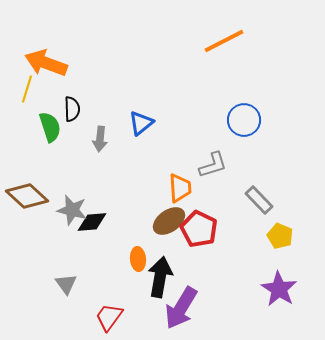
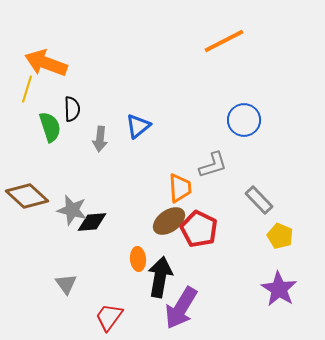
blue triangle: moved 3 px left, 3 px down
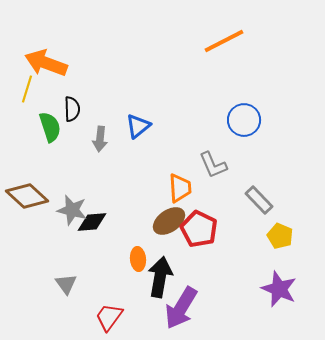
gray L-shape: rotated 84 degrees clockwise
purple star: rotated 9 degrees counterclockwise
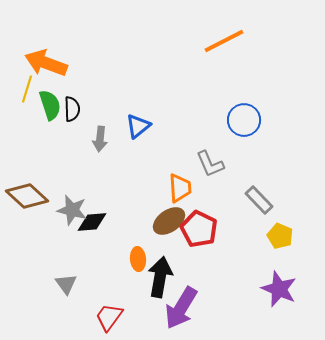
green semicircle: moved 22 px up
gray L-shape: moved 3 px left, 1 px up
